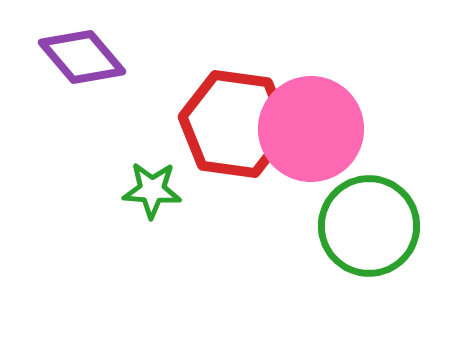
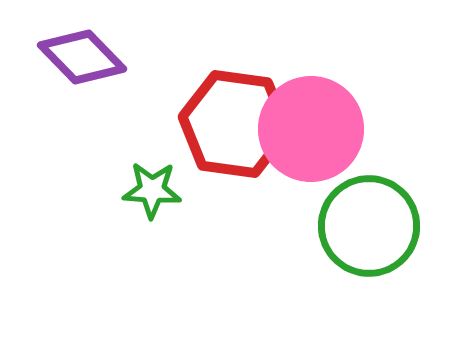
purple diamond: rotated 4 degrees counterclockwise
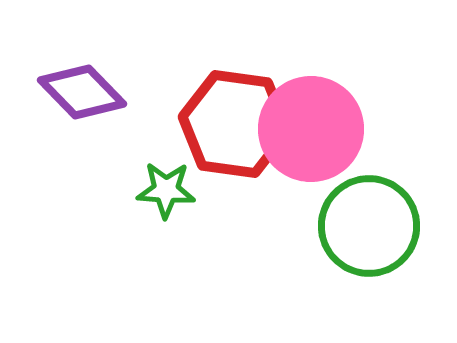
purple diamond: moved 35 px down
green star: moved 14 px right
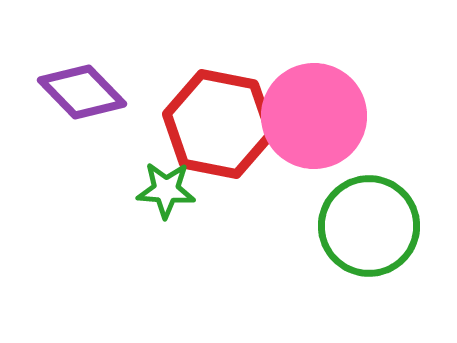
red hexagon: moved 16 px left; rotated 3 degrees clockwise
pink circle: moved 3 px right, 13 px up
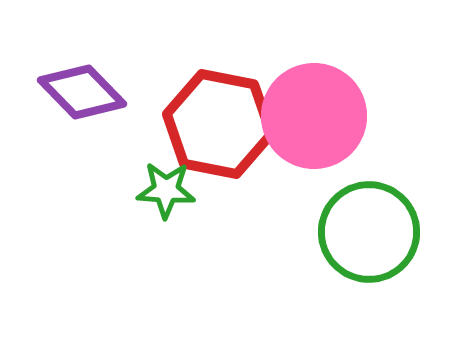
green circle: moved 6 px down
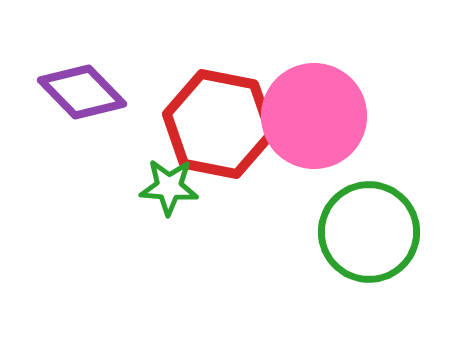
green star: moved 3 px right, 3 px up
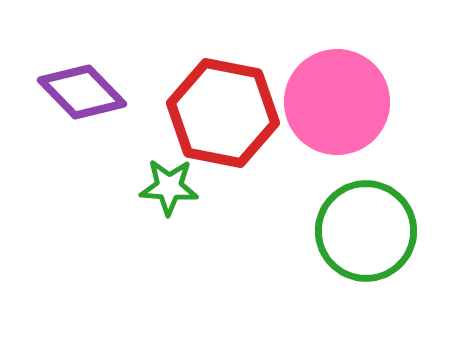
pink circle: moved 23 px right, 14 px up
red hexagon: moved 4 px right, 11 px up
green circle: moved 3 px left, 1 px up
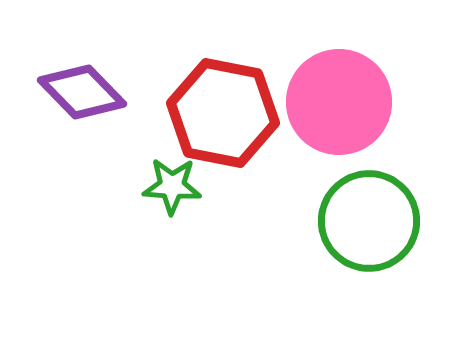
pink circle: moved 2 px right
green star: moved 3 px right, 1 px up
green circle: moved 3 px right, 10 px up
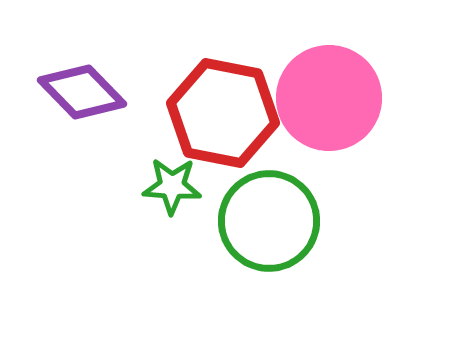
pink circle: moved 10 px left, 4 px up
green circle: moved 100 px left
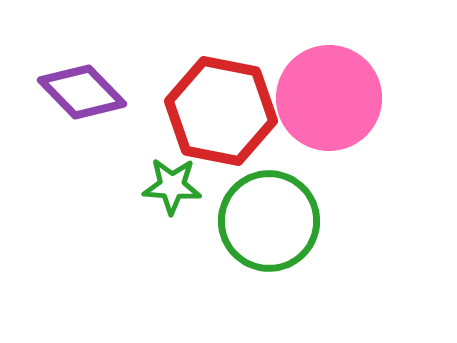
red hexagon: moved 2 px left, 2 px up
